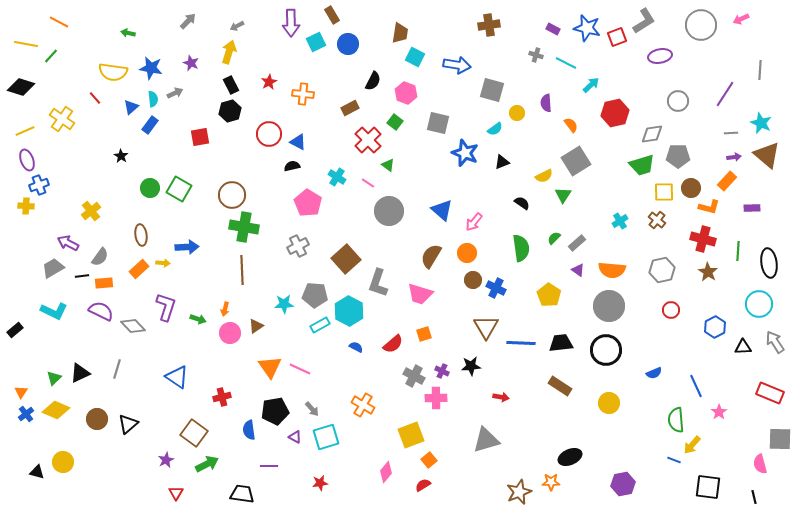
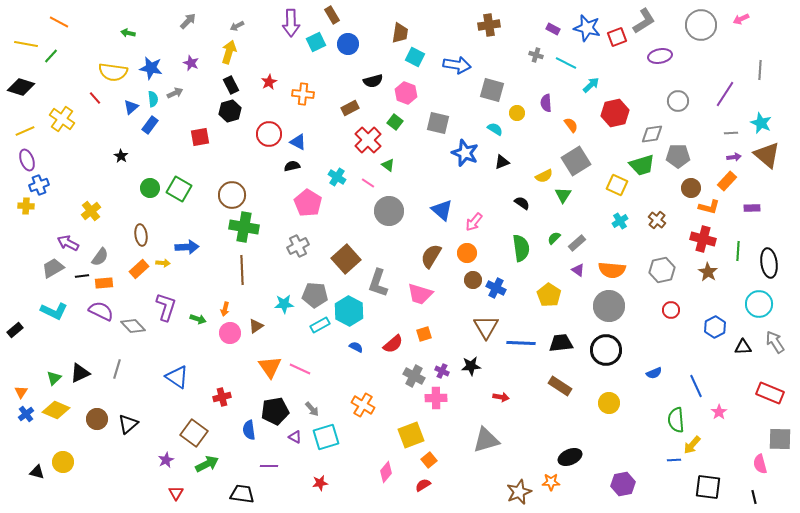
black semicircle at (373, 81): rotated 48 degrees clockwise
cyan semicircle at (495, 129): rotated 112 degrees counterclockwise
yellow square at (664, 192): moved 47 px left, 7 px up; rotated 25 degrees clockwise
blue line at (674, 460): rotated 24 degrees counterclockwise
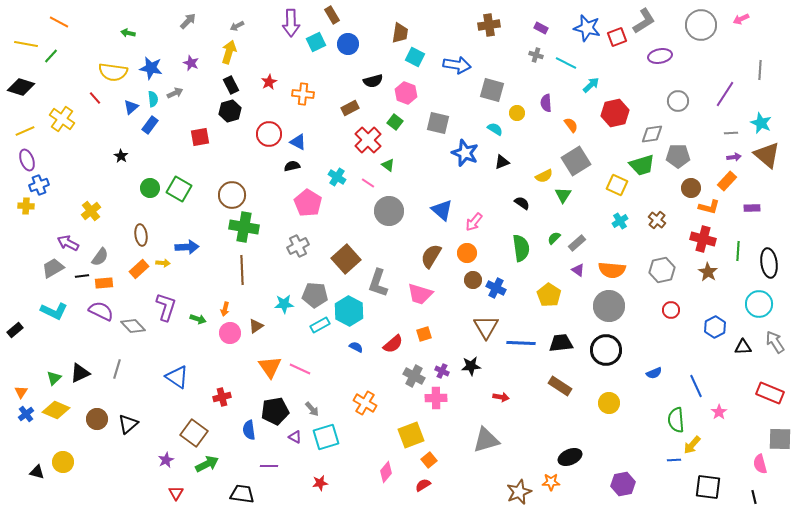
purple rectangle at (553, 29): moved 12 px left, 1 px up
orange cross at (363, 405): moved 2 px right, 2 px up
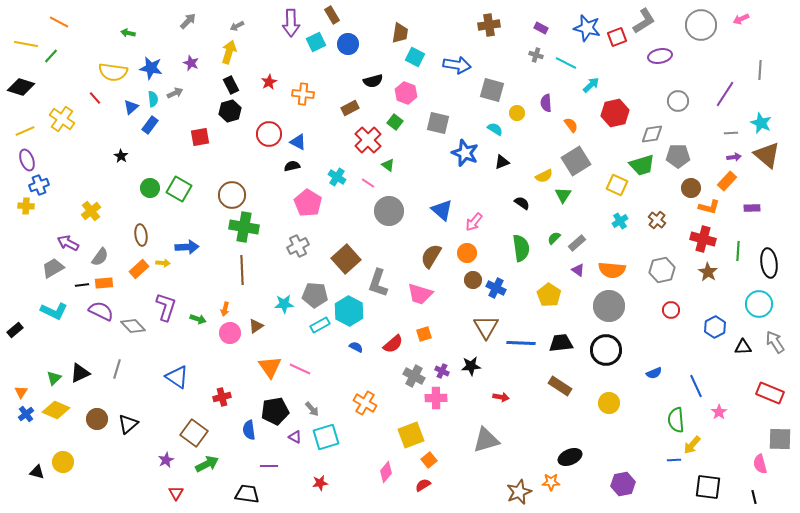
black line at (82, 276): moved 9 px down
black trapezoid at (242, 494): moved 5 px right
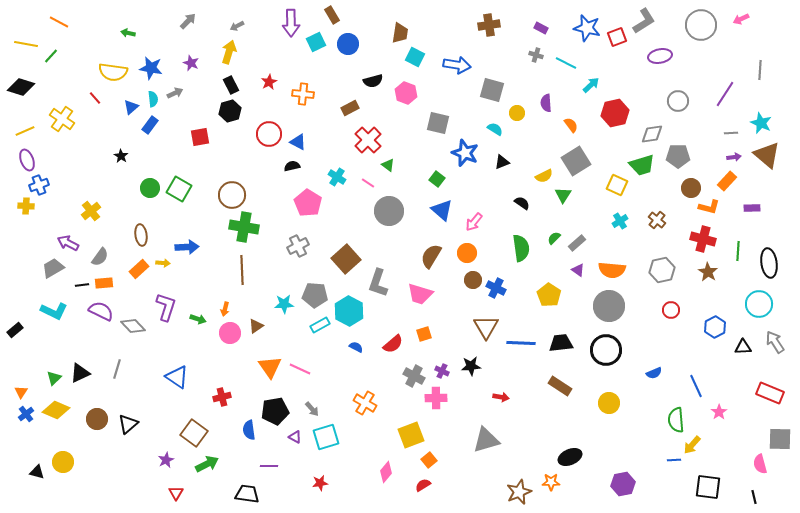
green square at (395, 122): moved 42 px right, 57 px down
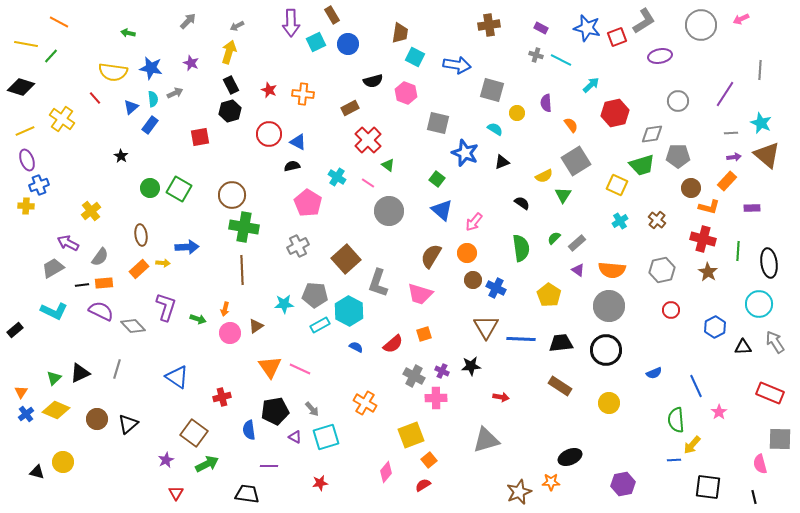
cyan line at (566, 63): moved 5 px left, 3 px up
red star at (269, 82): moved 8 px down; rotated 21 degrees counterclockwise
blue line at (521, 343): moved 4 px up
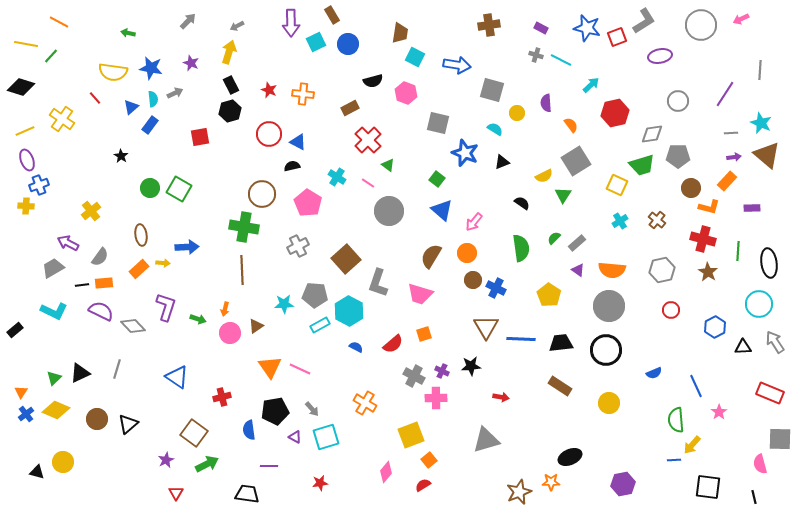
brown circle at (232, 195): moved 30 px right, 1 px up
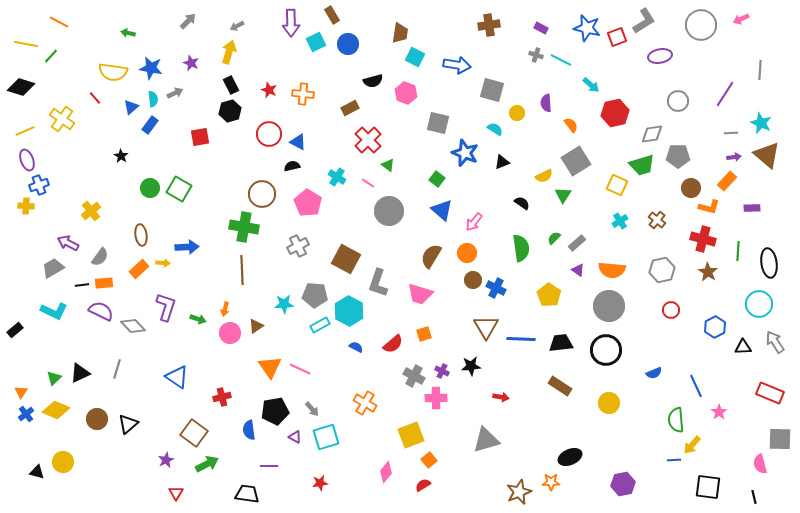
cyan arrow at (591, 85): rotated 84 degrees clockwise
brown square at (346, 259): rotated 20 degrees counterclockwise
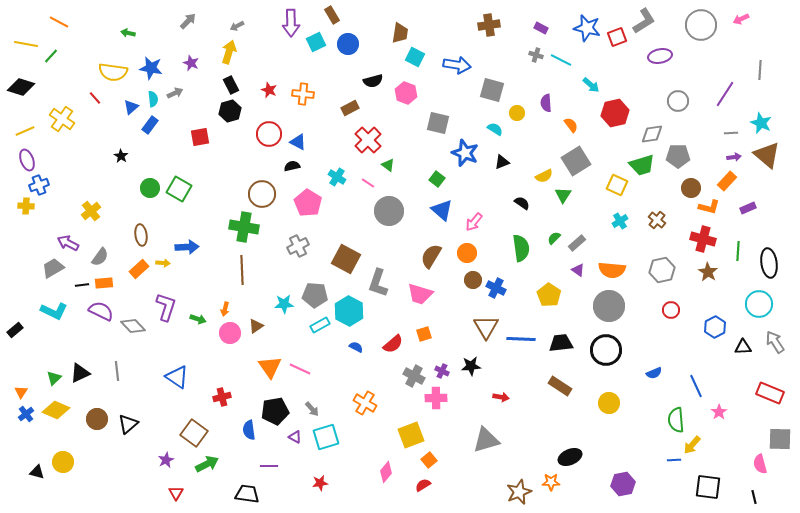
purple rectangle at (752, 208): moved 4 px left; rotated 21 degrees counterclockwise
gray line at (117, 369): moved 2 px down; rotated 24 degrees counterclockwise
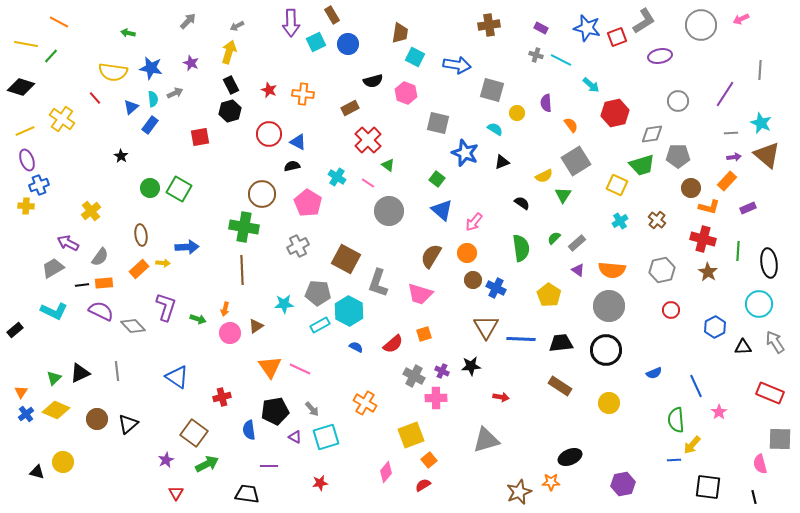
gray pentagon at (315, 295): moved 3 px right, 2 px up
